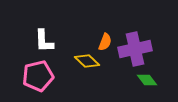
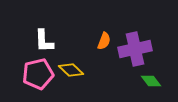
orange semicircle: moved 1 px left, 1 px up
yellow diamond: moved 16 px left, 9 px down
pink pentagon: moved 2 px up
green diamond: moved 4 px right, 1 px down
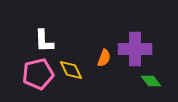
orange semicircle: moved 17 px down
purple cross: rotated 12 degrees clockwise
yellow diamond: rotated 20 degrees clockwise
